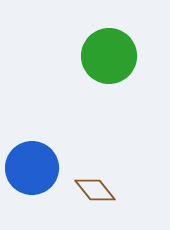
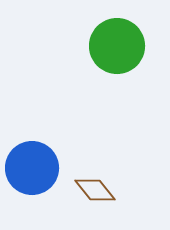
green circle: moved 8 px right, 10 px up
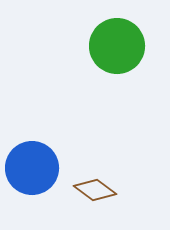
brown diamond: rotated 15 degrees counterclockwise
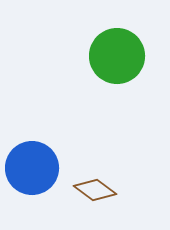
green circle: moved 10 px down
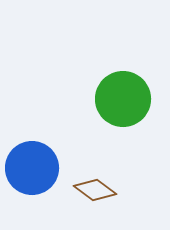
green circle: moved 6 px right, 43 px down
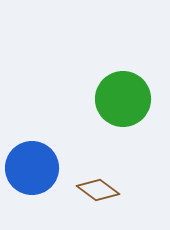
brown diamond: moved 3 px right
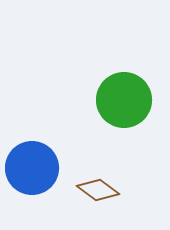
green circle: moved 1 px right, 1 px down
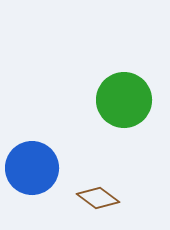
brown diamond: moved 8 px down
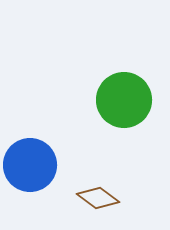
blue circle: moved 2 px left, 3 px up
